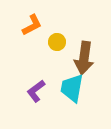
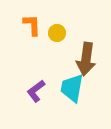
orange L-shape: rotated 65 degrees counterclockwise
yellow circle: moved 9 px up
brown arrow: moved 2 px right, 1 px down
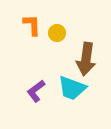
cyan trapezoid: rotated 80 degrees counterclockwise
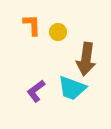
yellow circle: moved 1 px right, 1 px up
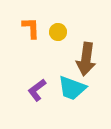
orange L-shape: moved 1 px left, 3 px down
purple L-shape: moved 1 px right, 1 px up
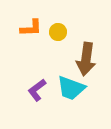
orange L-shape: rotated 90 degrees clockwise
cyan trapezoid: moved 1 px left
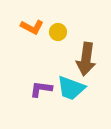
orange L-shape: moved 1 px right, 1 px up; rotated 30 degrees clockwise
purple L-shape: moved 4 px right, 1 px up; rotated 45 degrees clockwise
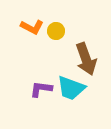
yellow circle: moved 2 px left, 1 px up
brown arrow: rotated 28 degrees counterclockwise
